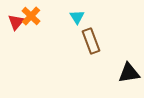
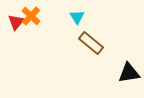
brown rectangle: moved 2 px down; rotated 30 degrees counterclockwise
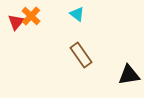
cyan triangle: moved 3 px up; rotated 21 degrees counterclockwise
brown rectangle: moved 10 px left, 12 px down; rotated 15 degrees clockwise
black triangle: moved 2 px down
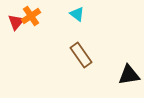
orange cross: rotated 12 degrees clockwise
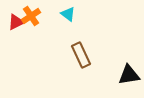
cyan triangle: moved 9 px left
red triangle: rotated 24 degrees clockwise
brown rectangle: rotated 10 degrees clockwise
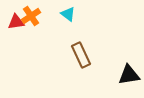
red triangle: rotated 18 degrees clockwise
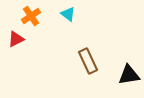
red triangle: moved 17 px down; rotated 18 degrees counterclockwise
brown rectangle: moved 7 px right, 6 px down
